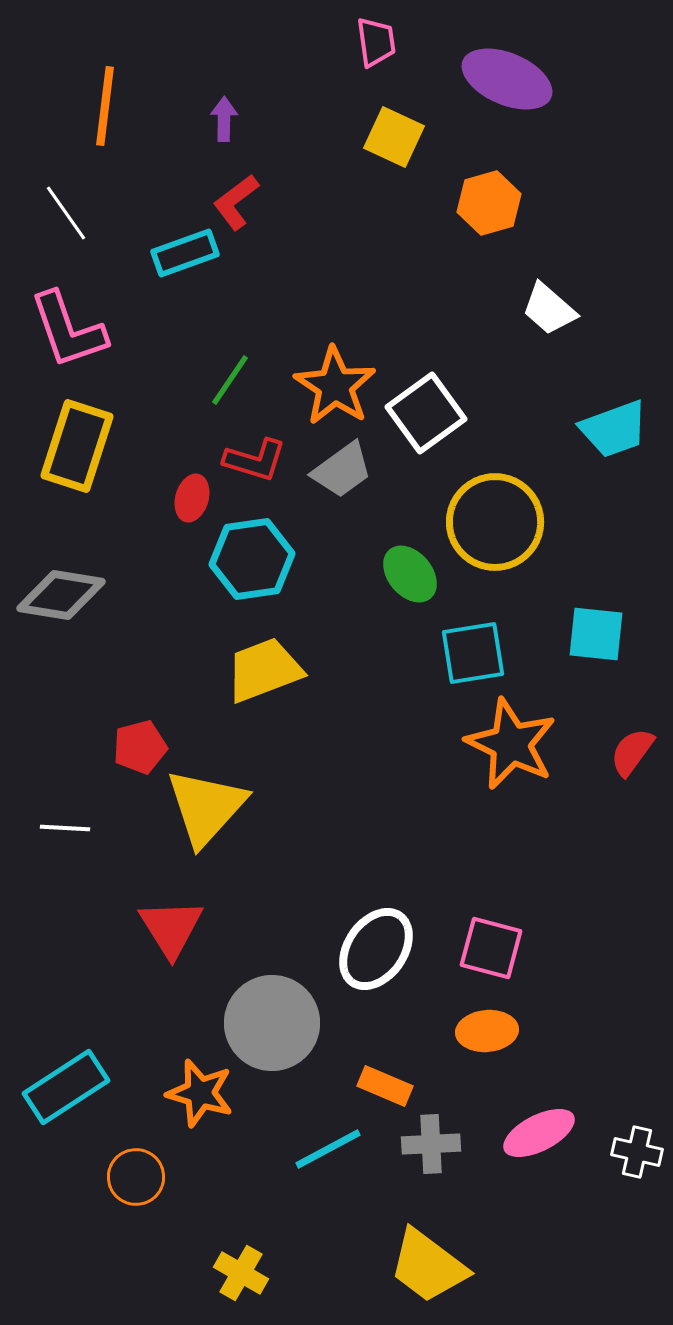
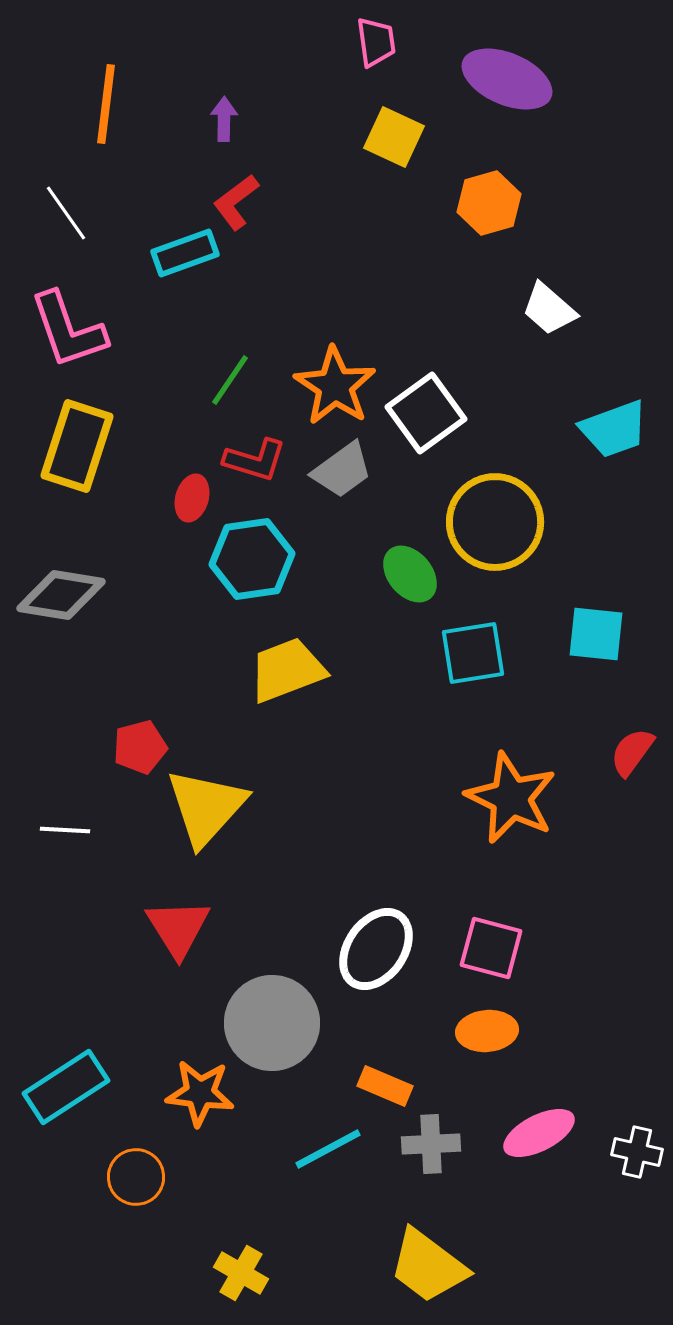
orange line at (105, 106): moved 1 px right, 2 px up
yellow trapezoid at (264, 670): moved 23 px right
orange star at (511, 744): moved 54 px down
white line at (65, 828): moved 2 px down
red triangle at (171, 928): moved 7 px right
orange star at (200, 1093): rotated 10 degrees counterclockwise
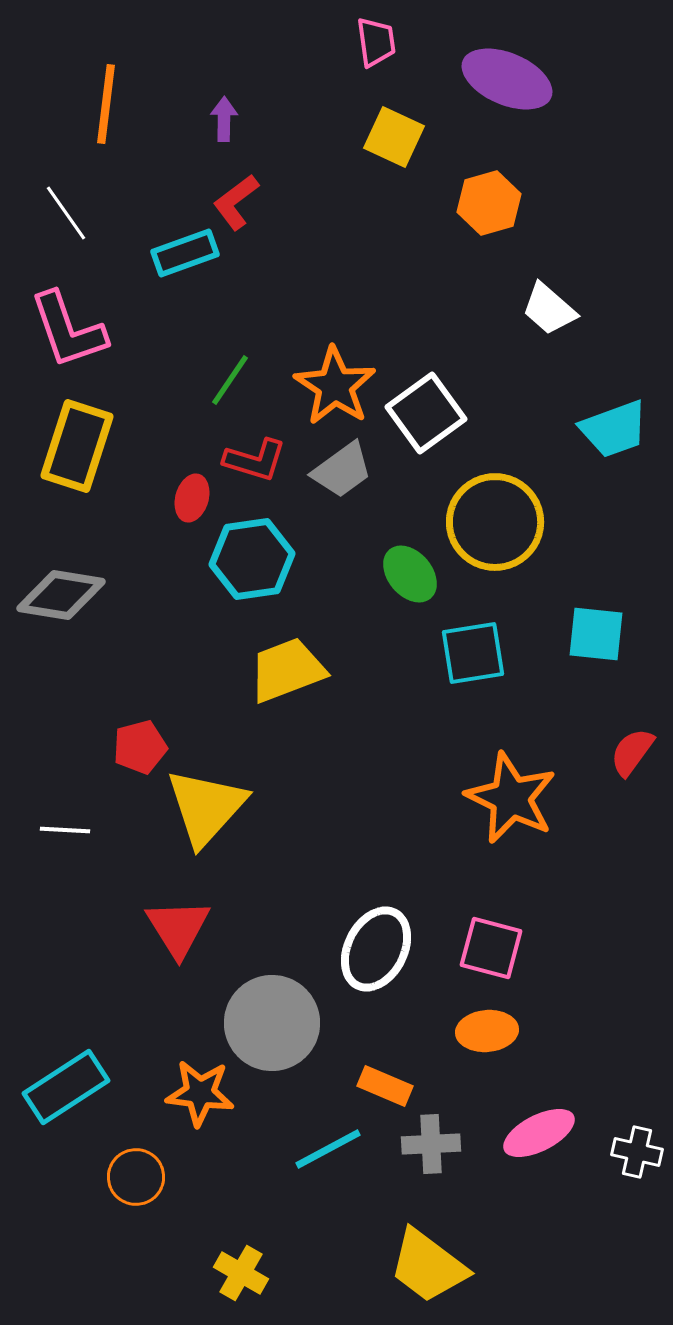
white ellipse at (376, 949): rotated 8 degrees counterclockwise
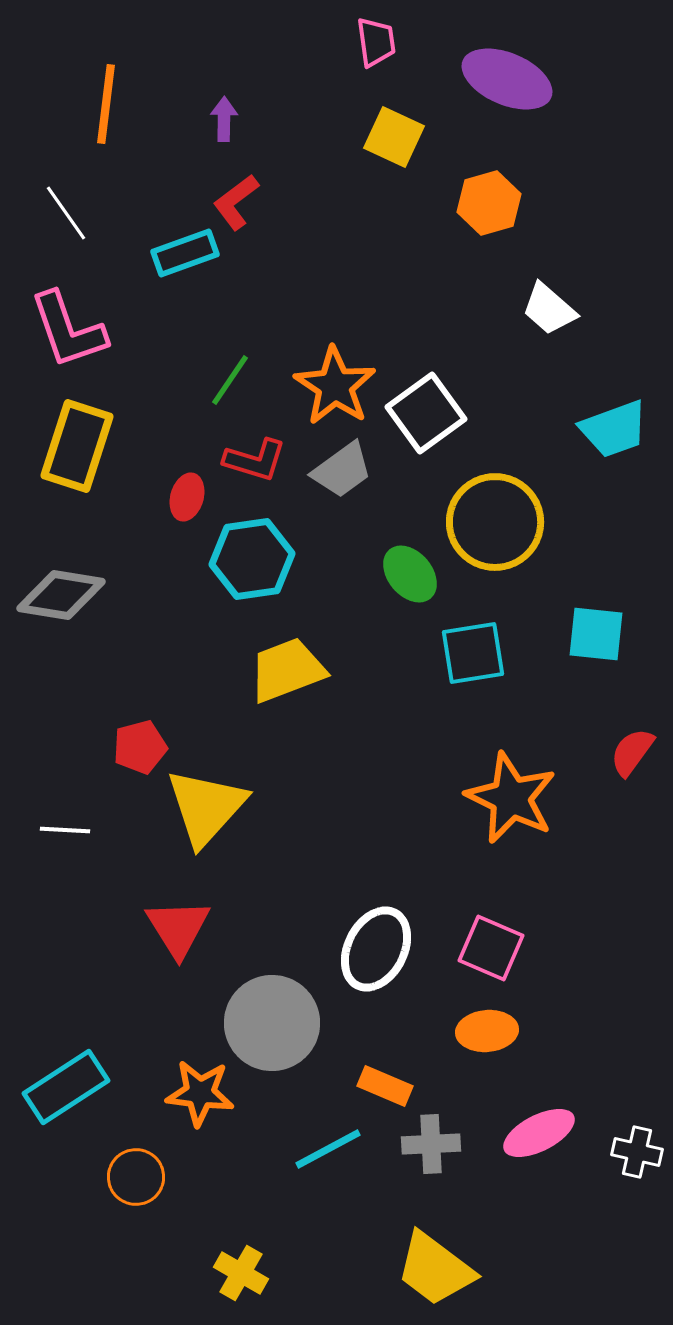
red ellipse at (192, 498): moved 5 px left, 1 px up
pink square at (491, 948): rotated 8 degrees clockwise
yellow trapezoid at (428, 1266): moved 7 px right, 3 px down
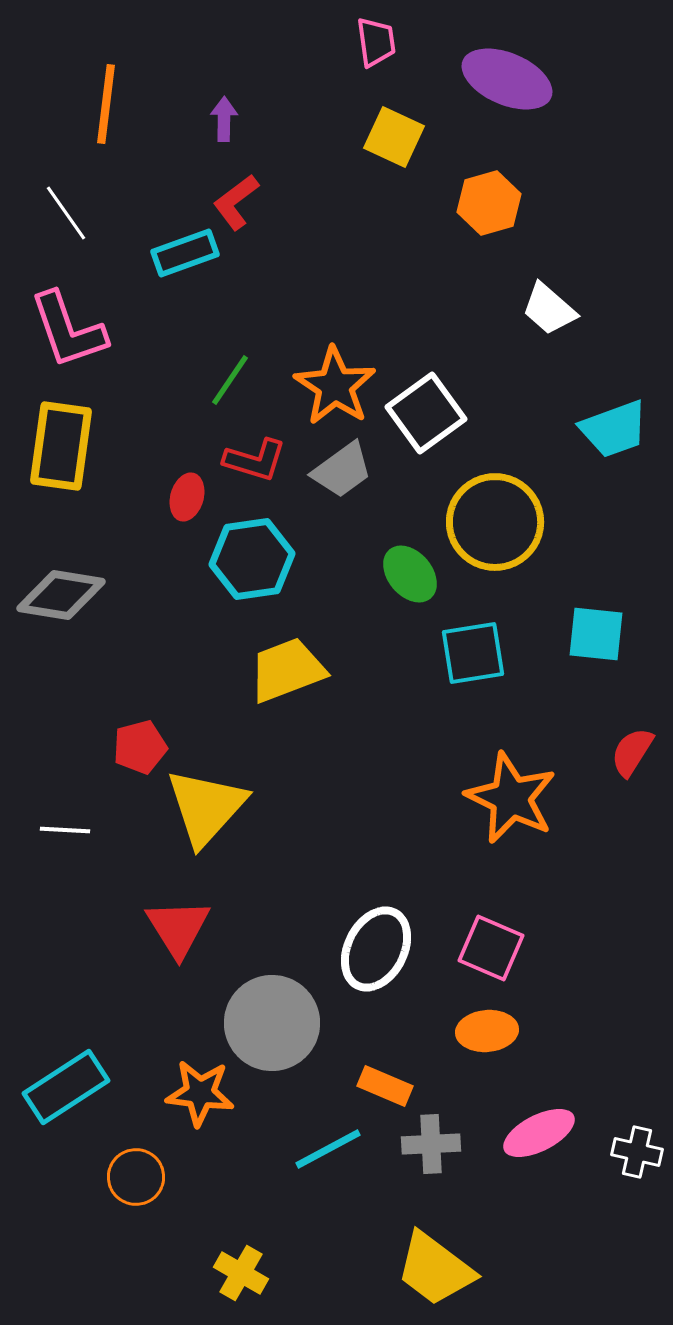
yellow rectangle at (77, 446): moved 16 px left; rotated 10 degrees counterclockwise
red semicircle at (632, 752): rotated 4 degrees counterclockwise
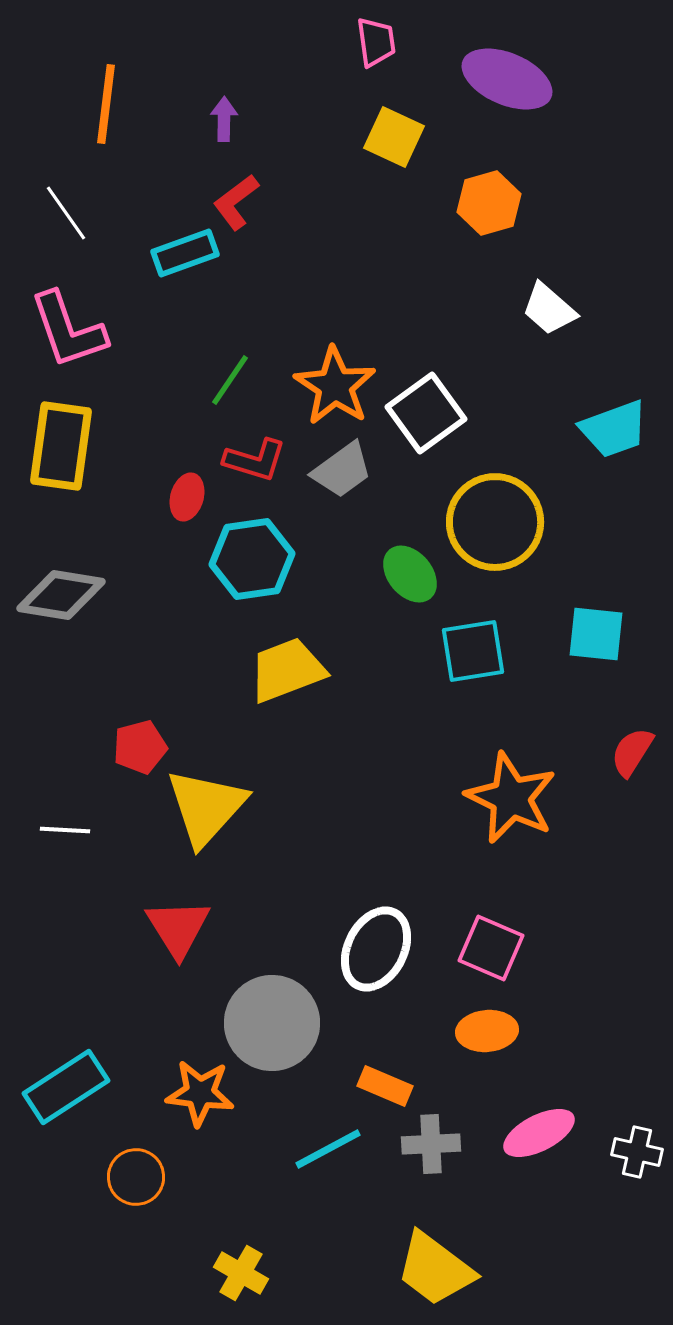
cyan square at (473, 653): moved 2 px up
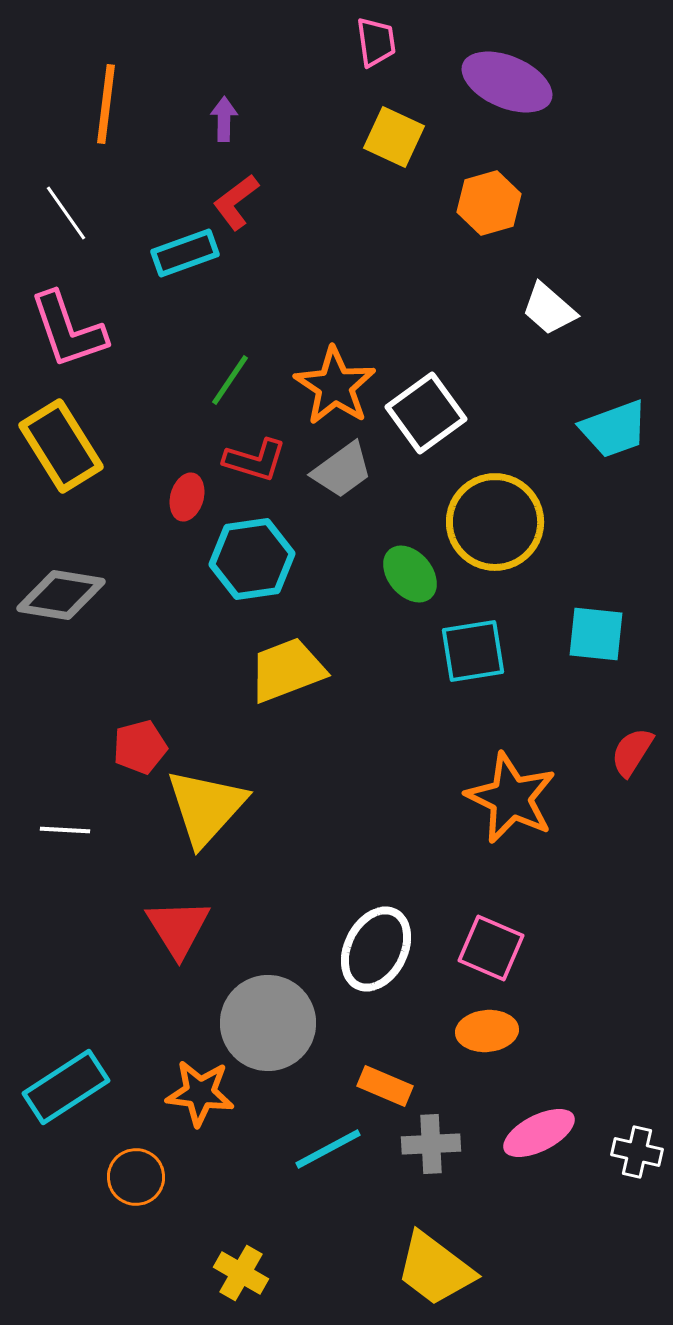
purple ellipse at (507, 79): moved 3 px down
yellow rectangle at (61, 446): rotated 40 degrees counterclockwise
gray circle at (272, 1023): moved 4 px left
